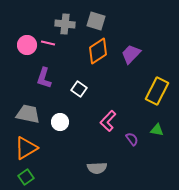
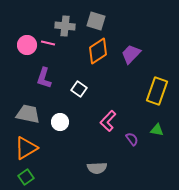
gray cross: moved 2 px down
yellow rectangle: rotated 8 degrees counterclockwise
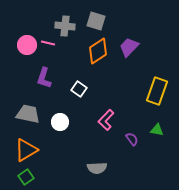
purple trapezoid: moved 2 px left, 7 px up
pink L-shape: moved 2 px left, 1 px up
orange triangle: moved 2 px down
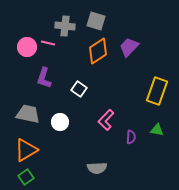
pink circle: moved 2 px down
purple semicircle: moved 1 px left, 2 px up; rotated 40 degrees clockwise
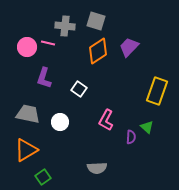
pink L-shape: rotated 15 degrees counterclockwise
green triangle: moved 10 px left, 3 px up; rotated 32 degrees clockwise
green square: moved 17 px right
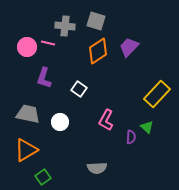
yellow rectangle: moved 3 px down; rotated 24 degrees clockwise
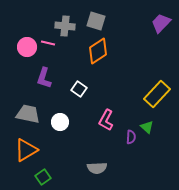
purple trapezoid: moved 32 px right, 24 px up
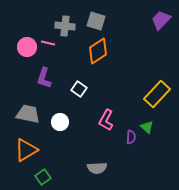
purple trapezoid: moved 3 px up
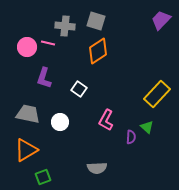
green square: rotated 14 degrees clockwise
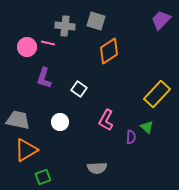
orange diamond: moved 11 px right
gray trapezoid: moved 10 px left, 6 px down
